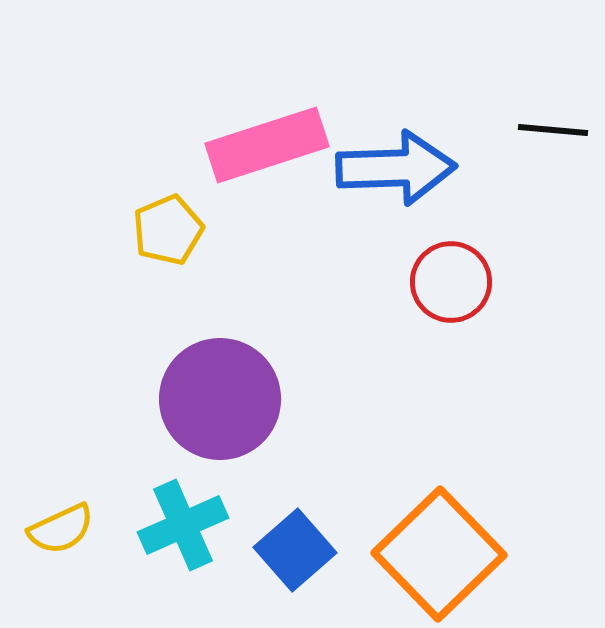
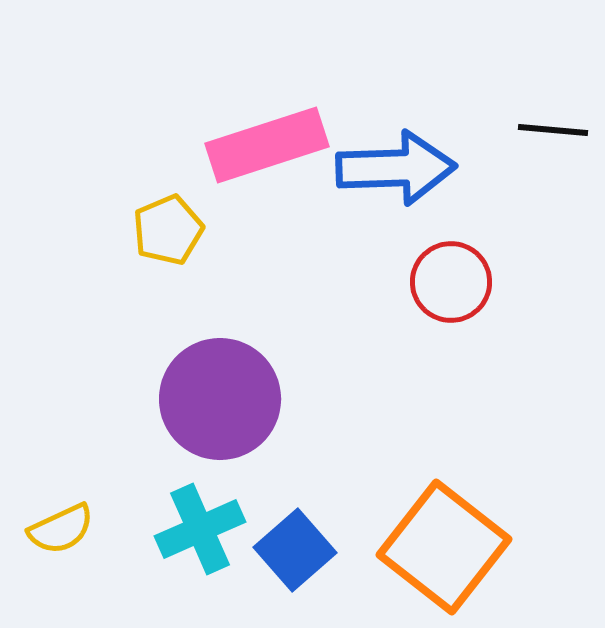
cyan cross: moved 17 px right, 4 px down
orange square: moved 5 px right, 7 px up; rotated 8 degrees counterclockwise
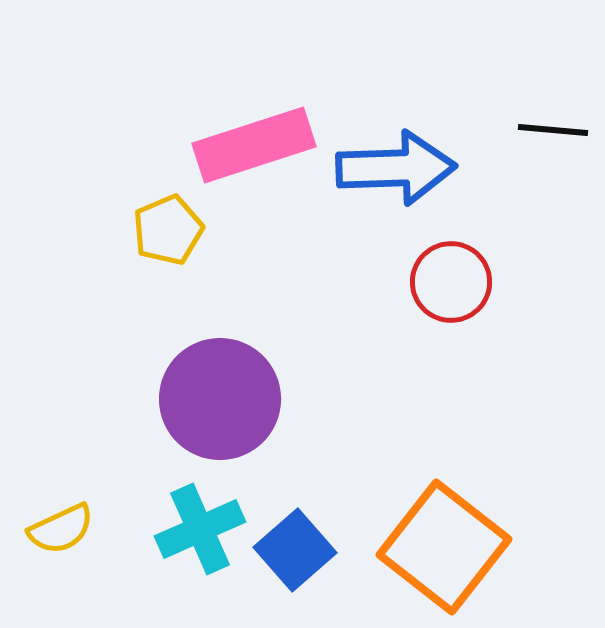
pink rectangle: moved 13 px left
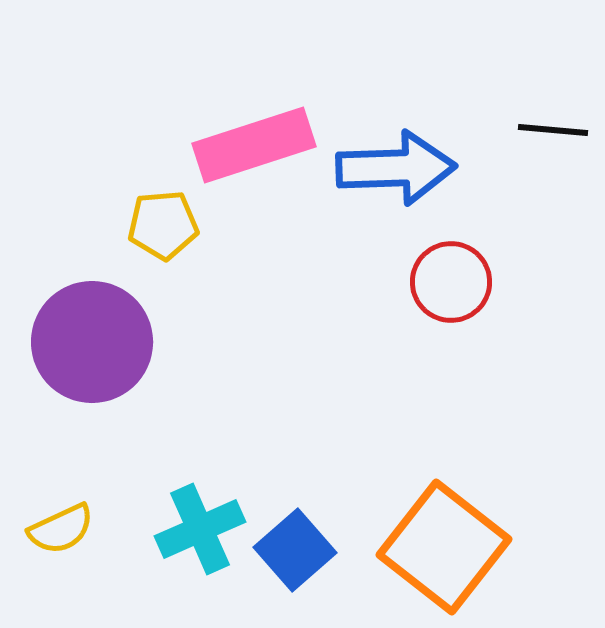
yellow pentagon: moved 5 px left, 5 px up; rotated 18 degrees clockwise
purple circle: moved 128 px left, 57 px up
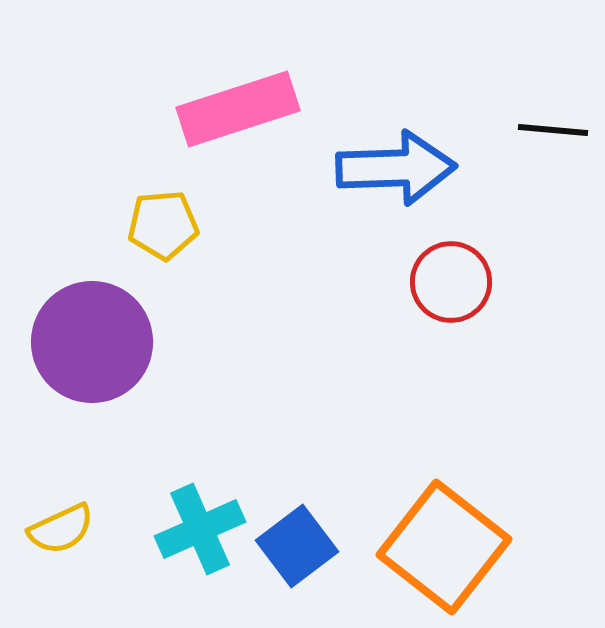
pink rectangle: moved 16 px left, 36 px up
blue square: moved 2 px right, 4 px up; rotated 4 degrees clockwise
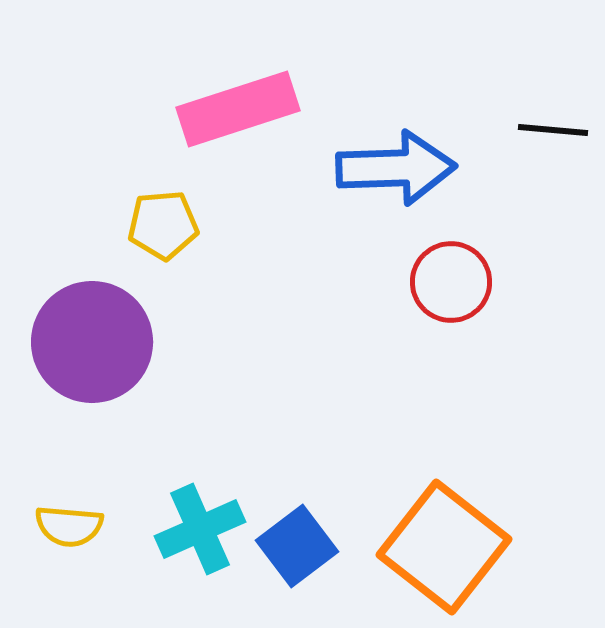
yellow semicircle: moved 8 px right, 3 px up; rotated 30 degrees clockwise
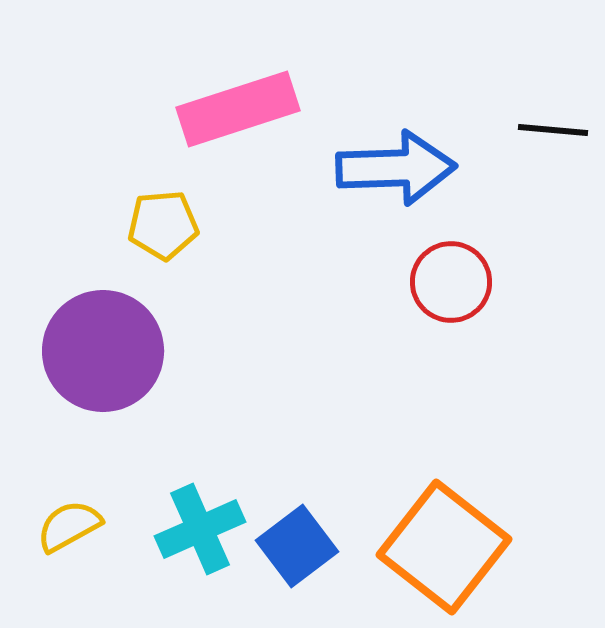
purple circle: moved 11 px right, 9 px down
yellow semicircle: rotated 146 degrees clockwise
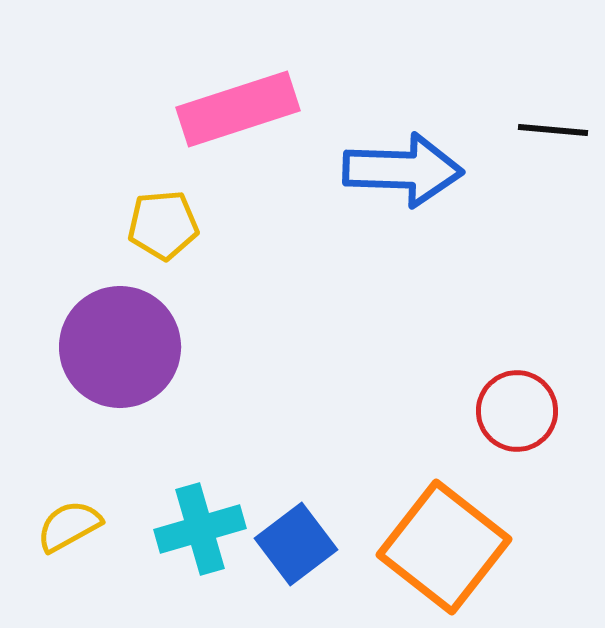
blue arrow: moved 7 px right, 2 px down; rotated 4 degrees clockwise
red circle: moved 66 px right, 129 px down
purple circle: moved 17 px right, 4 px up
cyan cross: rotated 8 degrees clockwise
blue square: moved 1 px left, 2 px up
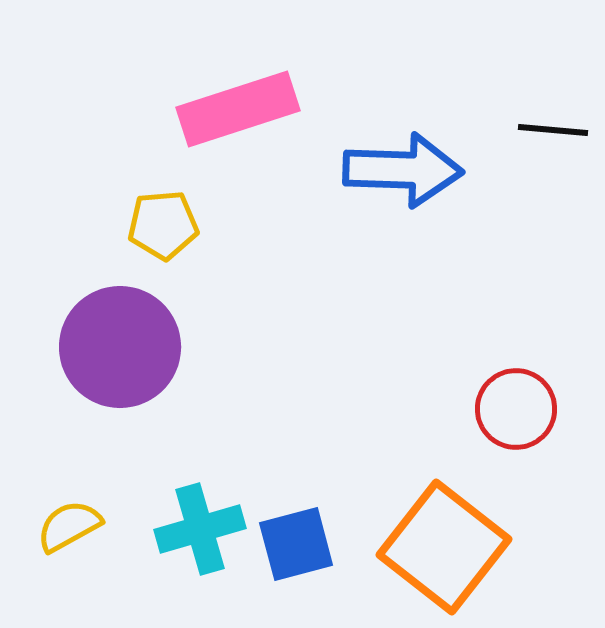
red circle: moved 1 px left, 2 px up
blue square: rotated 22 degrees clockwise
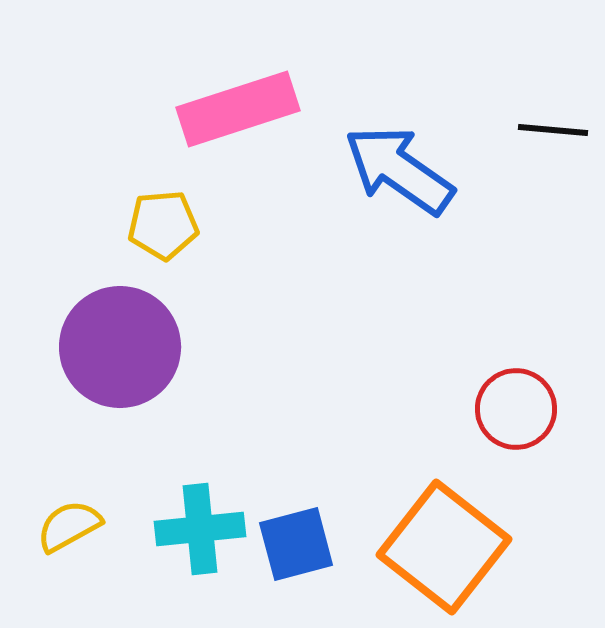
blue arrow: moved 4 px left; rotated 147 degrees counterclockwise
cyan cross: rotated 10 degrees clockwise
